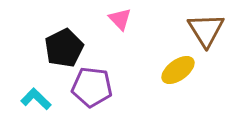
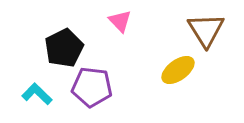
pink triangle: moved 2 px down
cyan L-shape: moved 1 px right, 5 px up
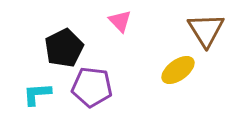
cyan L-shape: rotated 48 degrees counterclockwise
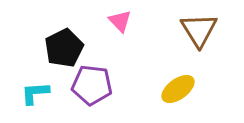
brown triangle: moved 7 px left
yellow ellipse: moved 19 px down
purple pentagon: moved 2 px up
cyan L-shape: moved 2 px left, 1 px up
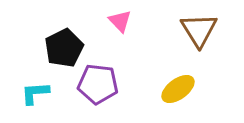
purple pentagon: moved 6 px right, 1 px up
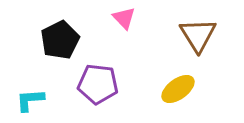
pink triangle: moved 4 px right, 3 px up
brown triangle: moved 1 px left, 5 px down
black pentagon: moved 4 px left, 8 px up
cyan L-shape: moved 5 px left, 7 px down
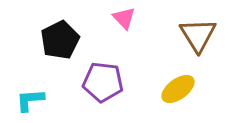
purple pentagon: moved 5 px right, 2 px up
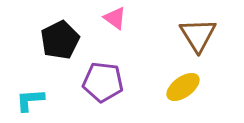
pink triangle: moved 9 px left; rotated 10 degrees counterclockwise
yellow ellipse: moved 5 px right, 2 px up
